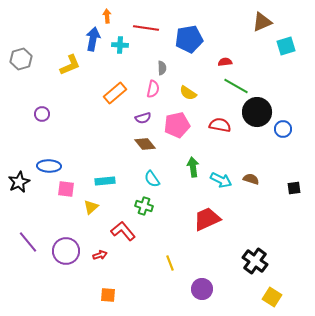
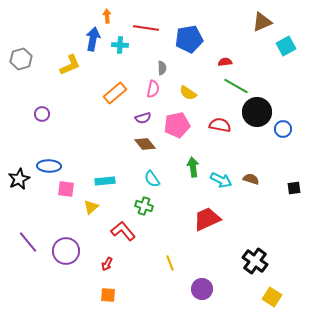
cyan square at (286, 46): rotated 12 degrees counterclockwise
black star at (19, 182): moved 3 px up
red arrow at (100, 255): moved 7 px right, 9 px down; rotated 136 degrees clockwise
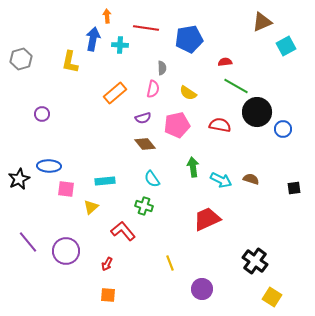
yellow L-shape at (70, 65): moved 3 px up; rotated 125 degrees clockwise
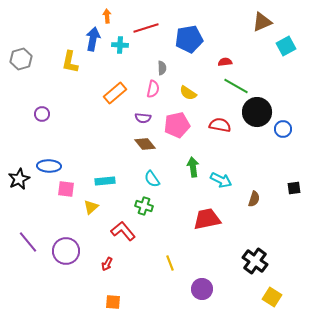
red line at (146, 28): rotated 25 degrees counterclockwise
purple semicircle at (143, 118): rotated 21 degrees clockwise
brown semicircle at (251, 179): moved 3 px right, 20 px down; rotated 91 degrees clockwise
red trapezoid at (207, 219): rotated 12 degrees clockwise
orange square at (108, 295): moved 5 px right, 7 px down
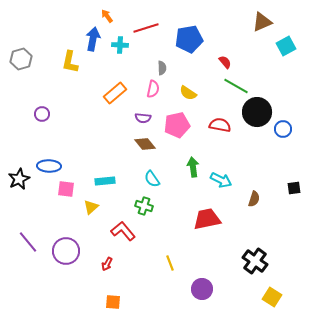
orange arrow at (107, 16): rotated 32 degrees counterclockwise
red semicircle at (225, 62): rotated 56 degrees clockwise
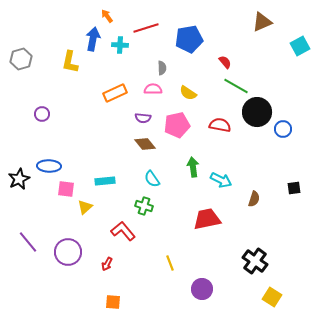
cyan square at (286, 46): moved 14 px right
pink semicircle at (153, 89): rotated 102 degrees counterclockwise
orange rectangle at (115, 93): rotated 15 degrees clockwise
yellow triangle at (91, 207): moved 6 px left
purple circle at (66, 251): moved 2 px right, 1 px down
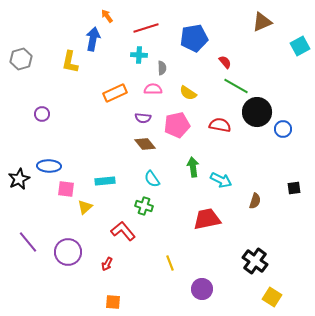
blue pentagon at (189, 39): moved 5 px right, 1 px up
cyan cross at (120, 45): moved 19 px right, 10 px down
brown semicircle at (254, 199): moved 1 px right, 2 px down
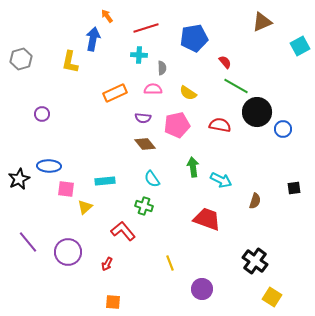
red trapezoid at (207, 219): rotated 32 degrees clockwise
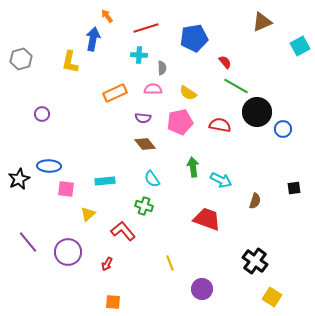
pink pentagon at (177, 125): moved 3 px right, 3 px up
yellow triangle at (85, 207): moved 3 px right, 7 px down
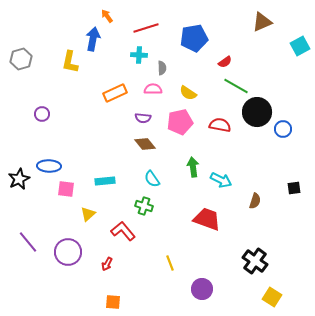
red semicircle at (225, 62): rotated 96 degrees clockwise
